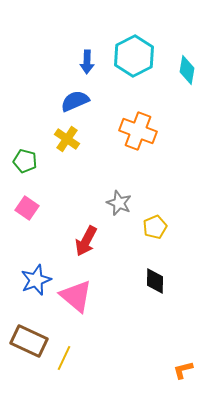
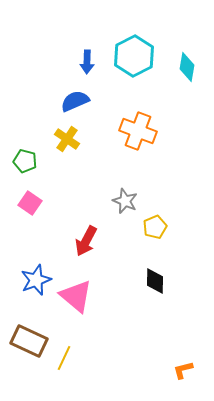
cyan diamond: moved 3 px up
gray star: moved 6 px right, 2 px up
pink square: moved 3 px right, 5 px up
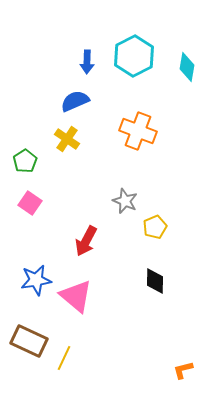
green pentagon: rotated 25 degrees clockwise
blue star: rotated 12 degrees clockwise
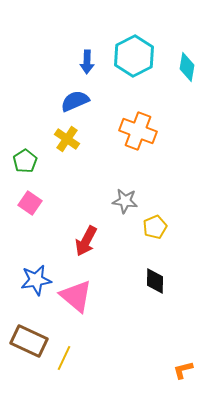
gray star: rotated 15 degrees counterclockwise
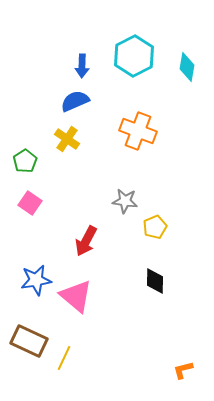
blue arrow: moved 5 px left, 4 px down
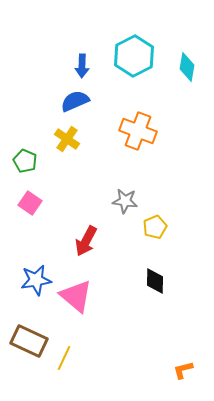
green pentagon: rotated 15 degrees counterclockwise
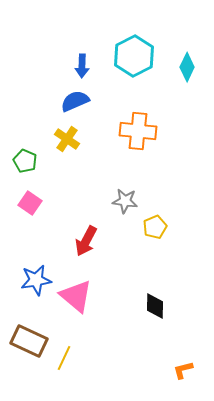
cyan diamond: rotated 16 degrees clockwise
orange cross: rotated 15 degrees counterclockwise
black diamond: moved 25 px down
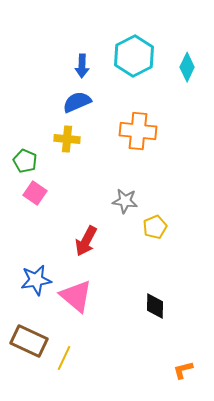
blue semicircle: moved 2 px right, 1 px down
yellow cross: rotated 30 degrees counterclockwise
pink square: moved 5 px right, 10 px up
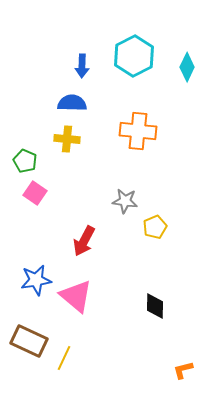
blue semicircle: moved 5 px left, 1 px down; rotated 24 degrees clockwise
red arrow: moved 2 px left
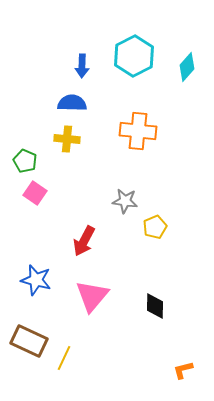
cyan diamond: rotated 16 degrees clockwise
blue star: rotated 24 degrees clockwise
pink triangle: moved 16 px right; rotated 30 degrees clockwise
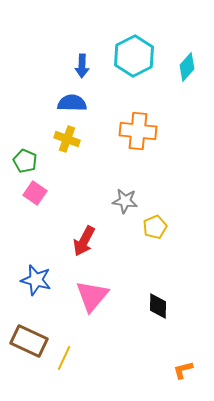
yellow cross: rotated 15 degrees clockwise
black diamond: moved 3 px right
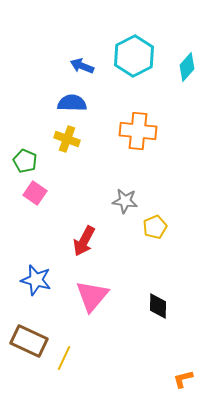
blue arrow: rotated 110 degrees clockwise
orange L-shape: moved 9 px down
